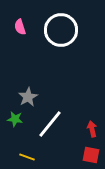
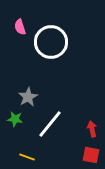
white circle: moved 10 px left, 12 px down
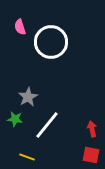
white line: moved 3 px left, 1 px down
